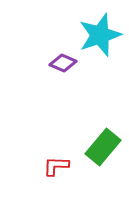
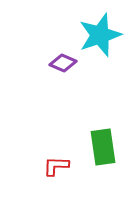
green rectangle: rotated 48 degrees counterclockwise
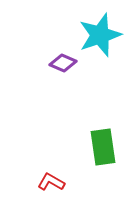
red L-shape: moved 5 px left, 16 px down; rotated 28 degrees clockwise
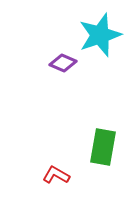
green rectangle: rotated 18 degrees clockwise
red L-shape: moved 5 px right, 7 px up
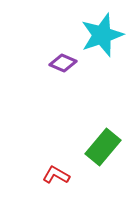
cyan star: moved 2 px right
green rectangle: rotated 30 degrees clockwise
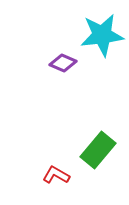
cyan star: rotated 12 degrees clockwise
green rectangle: moved 5 px left, 3 px down
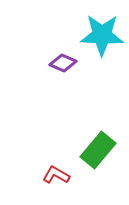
cyan star: rotated 9 degrees clockwise
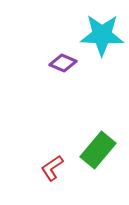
red L-shape: moved 4 px left, 7 px up; rotated 64 degrees counterclockwise
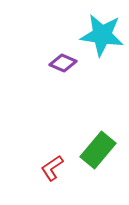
cyan star: rotated 6 degrees clockwise
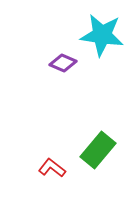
red L-shape: rotated 72 degrees clockwise
